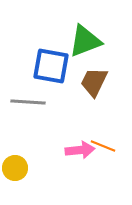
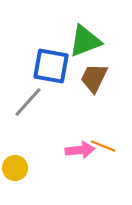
brown trapezoid: moved 4 px up
gray line: rotated 52 degrees counterclockwise
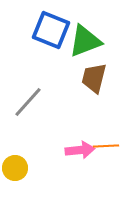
blue square: moved 36 px up; rotated 12 degrees clockwise
brown trapezoid: rotated 12 degrees counterclockwise
orange line: moved 3 px right; rotated 25 degrees counterclockwise
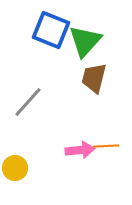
green triangle: rotated 27 degrees counterclockwise
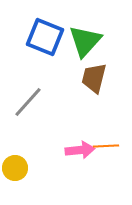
blue square: moved 6 px left, 7 px down
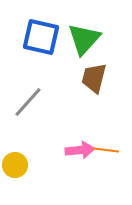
blue square: moved 4 px left; rotated 9 degrees counterclockwise
green triangle: moved 1 px left, 2 px up
orange line: moved 4 px down; rotated 10 degrees clockwise
yellow circle: moved 3 px up
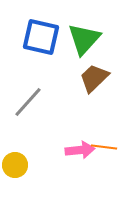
brown trapezoid: rotated 32 degrees clockwise
orange line: moved 2 px left, 3 px up
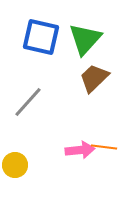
green triangle: moved 1 px right
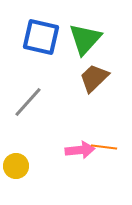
yellow circle: moved 1 px right, 1 px down
